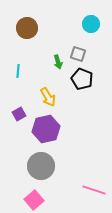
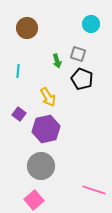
green arrow: moved 1 px left, 1 px up
purple square: rotated 24 degrees counterclockwise
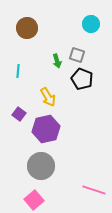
gray square: moved 1 px left, 1 px down
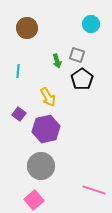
black pentagon: rotated 15 degrees clockwise
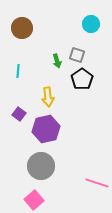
brown circle: moved 5 px left
yellow arrow: rotated 24 degrees clockwise
pink line: moved 3 px right, 7 px up
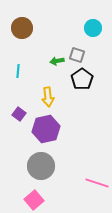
cyan circle: moved 2 px right, 4 px down
green arrow: rotated 96 degrees clockwise
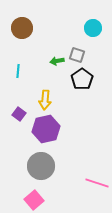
yellow arrow: moved 3 px left, 3 px down; rotated 12 degrees clockwise
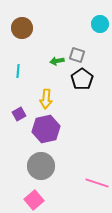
cyan circle: moved 7 px right, 4 px up
yellow arrow: moved 1 px right, 1 px up
purple square: rotated 24 degrees clockwise
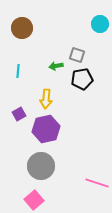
green arrow: moved 1 px left, 5 px down
black pentagon: rotated 25 degrees clockwise
